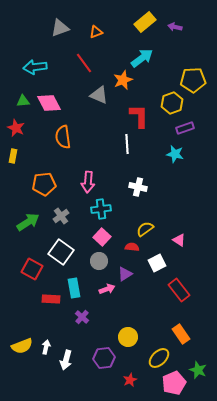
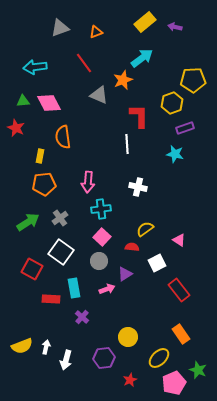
yellow rectangle at (13, 156): moved 27 px right
gray cross at (61, 216): moved 1 px left, 2 px down
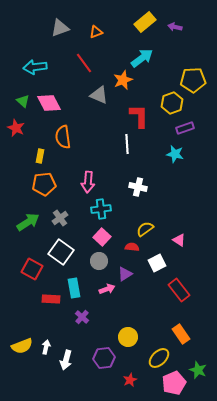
green triangle at (23, 101): rotated 48 degrees clockwise
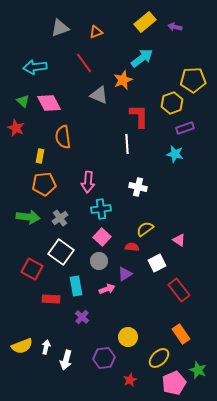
green arrow at (28, 222): moved 5 px up; rotated 40 degrees clockwise
cyan rectangle at (74, 288): moved 2 px right, 2 px up
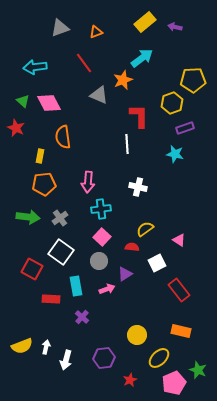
orange rectangle at (181, 334): moved 3 px up; rotated 42 degrees counterclockwise
yellow circle at (128, 337): moved 9 px right, 2 px up
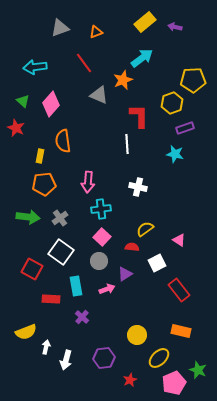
pink diamond at (49, 103): moved 2 px right, 1 px down; rotated 70 degrees clockwise
orange semicircle at (63, 137): moved 4 px down
yellow semicircle at (22, 346): moved 4 px right, 14 px up
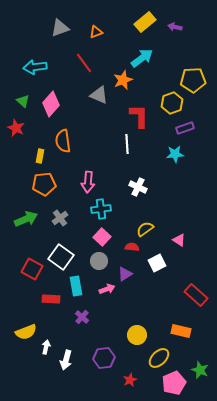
cyan star at (175, 154): rotated 18 degrees counterclockwise
white cross at (138, 187): rotated 12 degrees clockwise
green arrow at (28, 217): moved 2 px left, 2 px down; rotated 30 degrees counterclockwise
white square at (61, 252): moved 5 px down
red rectangle at (179, 290): moved 17 px right, 5 px down; rotated 10 degrees counterclockwise
green star at (198, 370): moved 2 px right
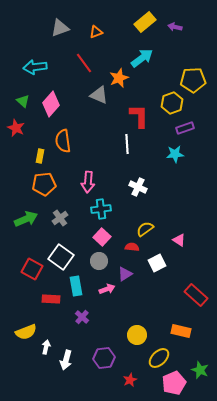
orange star at (123, 80): moved 4 px left, 2 px up
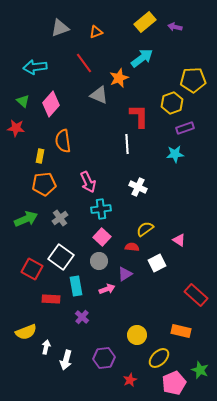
red star at (16, 128): rotated 18 degrees counterclockwise
pink arrow at (88, 182): rotated 30 degrees counterclockwise
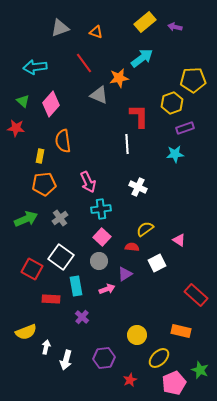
orange triangle at (96, 32): rotated 40 degrees clockwise
orange star at (119, 78): rotated 12 degrees clockwise
